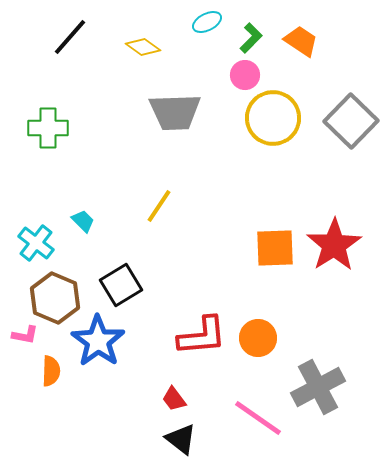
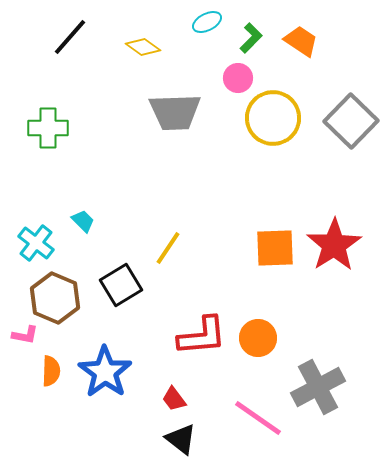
pink circle: moved 7 px left, 3 px down
yellow line: moved 9 px right, 42 px down
blue star: moved 7 px right, 31 px down
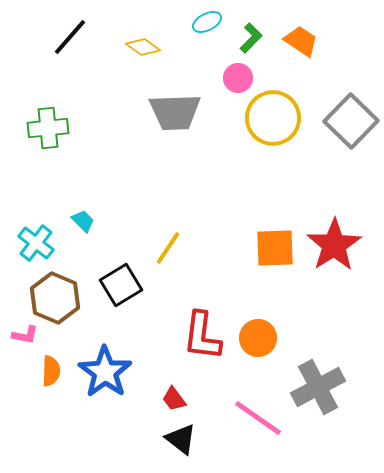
green cross: rotated 6 degrees counterclockwise
red L-shape: rotated 102 degrees clockwise
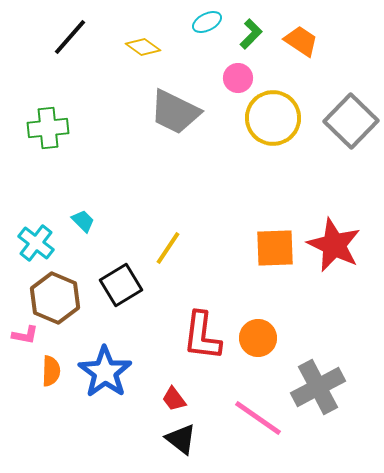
green L-shape: moved 4 px up
gray trapezoid: rotated 28 degrees clockwise
red star: rotated 14 degrees counterclockwise
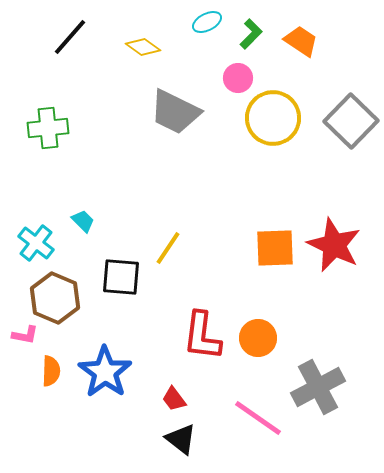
black square: moved 8 px up; rotated 36 degrees clockwise
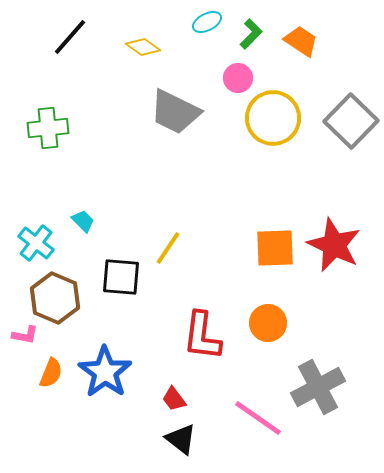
orange circle: moved 10 px right, 15 px up
orange semicircle: moved 2 px down; rotated 20 degrees clockwise
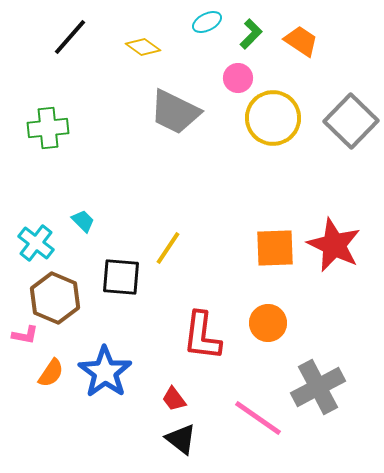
orange semicircle: rotated 12 degrees clockwise
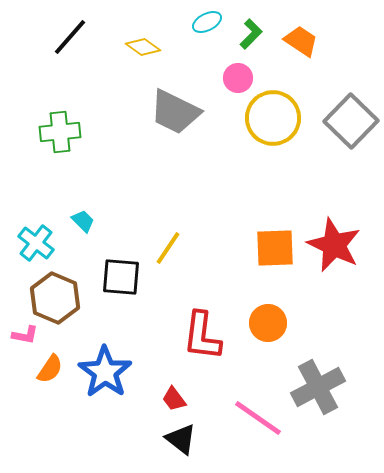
green cross: moved 12 px right, 4 px down
orange semicircle: moved 1 px left, 4 px up
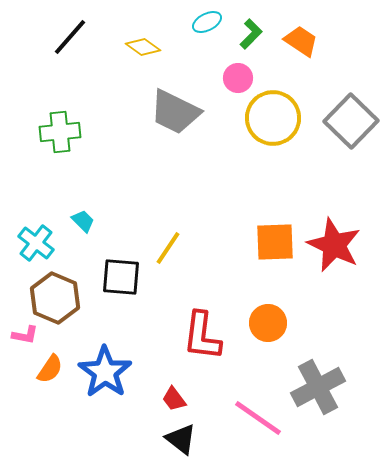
orange square: moved 6 px up
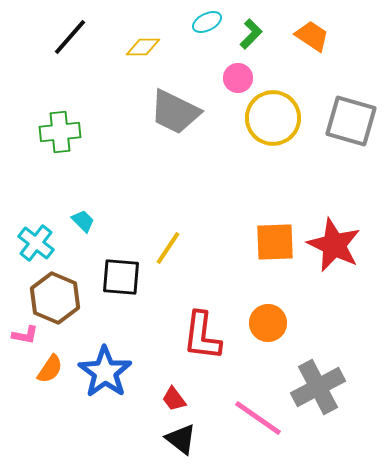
orange trapezoid: moved 11 px right, 5 px up
yellow diamond: rotated 36 degrees counterclockwise
gray square: rotated 28 degrees counterclockwise
